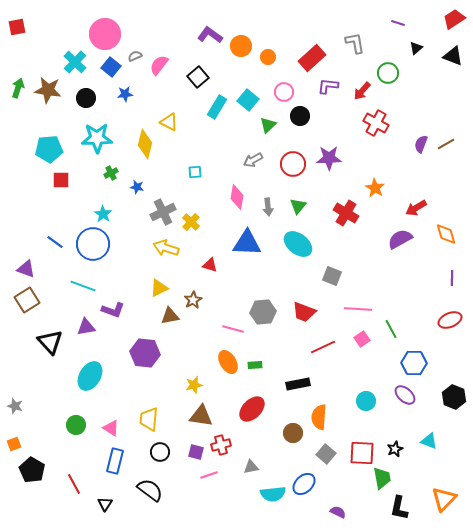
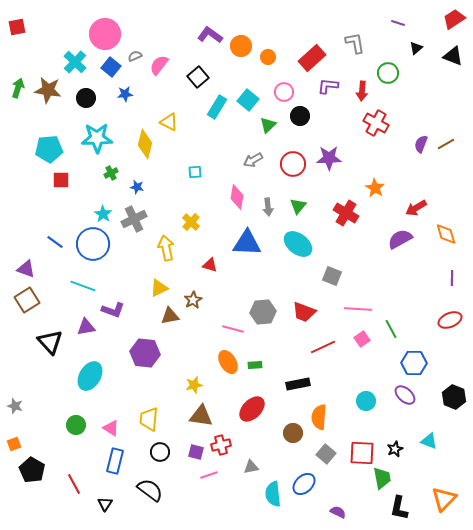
red arrow at (362, 91): rotated 36 degrees counterclockwise
gray cross at (163, 212): moved 29 px left, 7 px down
yellow arrow at (166, 248): rotated 60 degrees clockwise
cyan semicircle at (273, 494): rotated 90 degrees clockwise
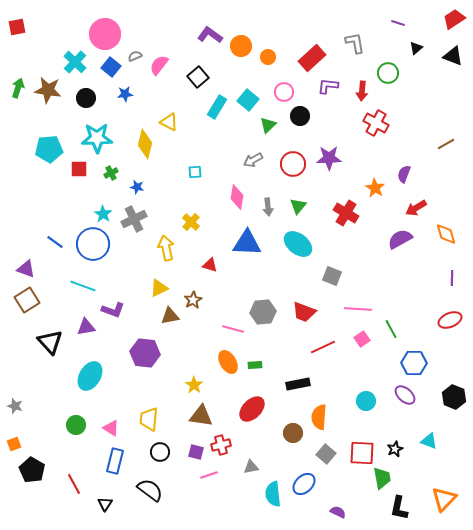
purple semicircle at (421, 144): moved 17 px left, 30 px down
red square at (61, 180): moved 18 px right, 11 px up
yellow star at (194, 385): rotated 24 degrees counterclockwise
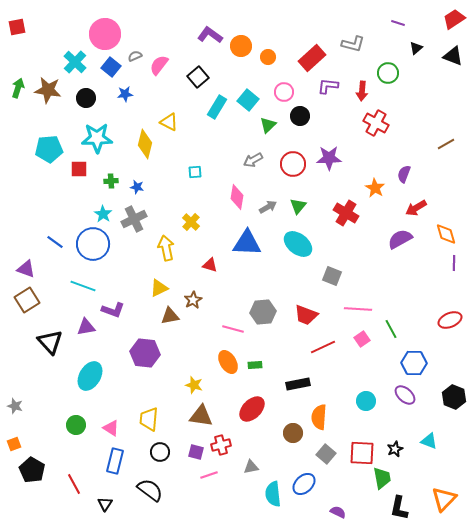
gray L-shape at (355, 43): moved 2 px left, 1 px down; rotated 115 degrees clockwise
green cross at (111, 173): moved 8 px down; rotated 24 degrees clockwise
gray arrow at (268, 207): rotated 114 degrees counterclockwise
purple line at (452, 278): moved 2 px right, 15 px up
red trapezoid at (304, 312): moved 2 px right, 3 px down
yellow star at (194, 385): rotated 18 degrees counterclockwise
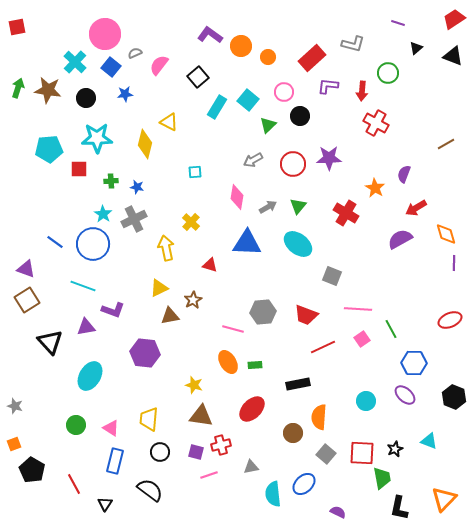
gray semicircle at (135, 56): moved 3 px up
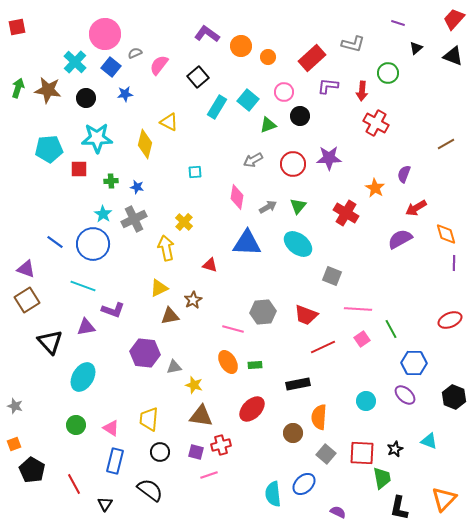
red trapezoid at (454, 19): rotated 15 degrees counterclockwise
purple L-shape at (210, 35): moved 3 px left, 1 px up
green triangle at (268, 125): rotated 24 degrees clockwise
yellow cross at (191, 222): moved 7 px left
cyan ellipse at (90, 376): moved 7 px left, 1 px down
gray triangle at (251, 467): moved 77 px left, 100 px up
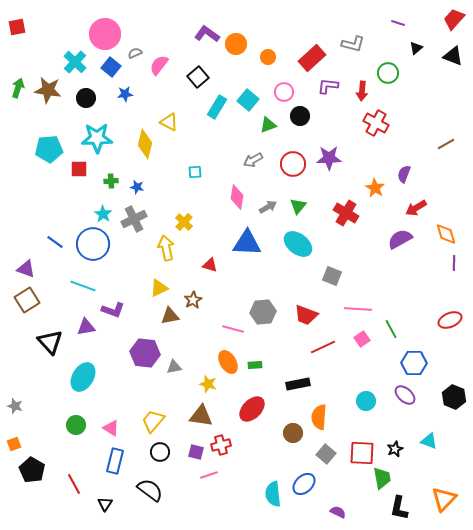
orange circle at (241, 46): moved 5 px left, 2 px up
yellow star at (194, 385): moved 14 px right, 1 px up
yellow trapezoid at (149, 419): moved 4 px right, 2 px down; rotated 35 degrees clockwise
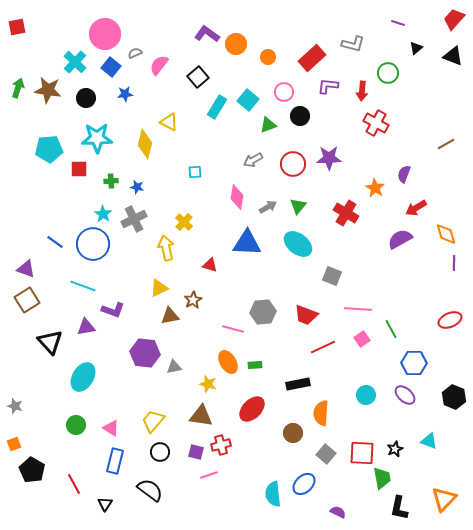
cyan circle at (366, 401): moved 6 px up
orange semicircle at (319, 417): moved 2 px right, 4 px up
